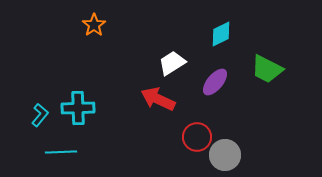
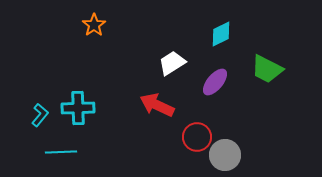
red arrow: moved 1 px left, 6 px down
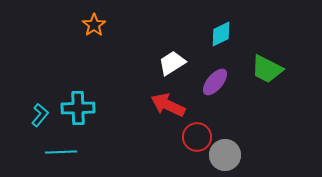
red arrow: moved 11 px right
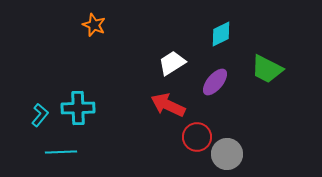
orange star: rotated 15 degrees counterclockwise
gray circle: moved 2 px right, 1 px up
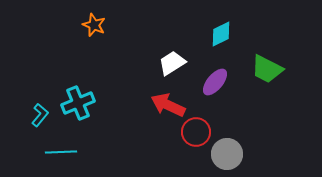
cyan cross: moved 5 px up; rotated 20 degrees counterclockwise
red circle: moved 1 px left, 5 px up
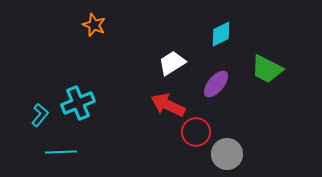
purple ellipse: moved 1 px right, 2 px down
